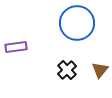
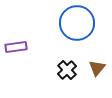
brown triangle: moved 3 px left, 2 px up
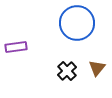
black cross: moved 1 px down
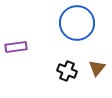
black cross: rotated 24 degrees counterclockwise
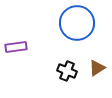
brown triangle: rotated 18 degrees clockwise
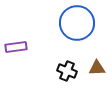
brown triangle: rotated 30 degrees clockwise
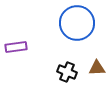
black cross: moved 1 px down
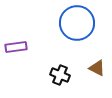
brown triangle: rotated 30 degrees clockwise
black cross: moved 7 px left, 3 px down
